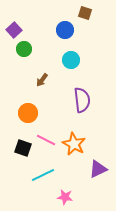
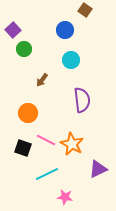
brown square: moved 3 px up; rotated 16 degrees clockwise
purple square: moved 1 px left
orange star: moved 2 px left
cyan line: moved 4 px right, 1 px up
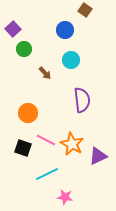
purple square: moved 1 px up
brown arrow: moved 3 px right, 7 px up; rotated 80 degrees counterclockwise
purple triangle: moved 13 px up
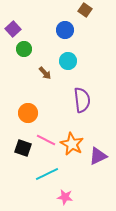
cyan circle: moved 3 px left, 1 px down
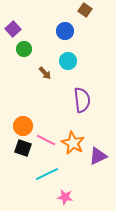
blue circle: moved 1 px down
orange circle: moved 5 px left, 13 px down
orange star: moved 1 px right, 1 px up
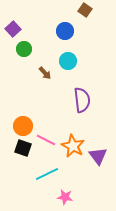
orange star: moved 3 px down
purple triangle: rotated 42 degrees counterclockwise
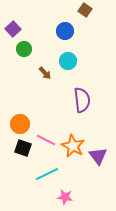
orange circle: moved 3 px left, 2 px up
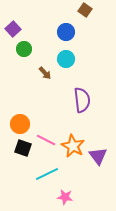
blue circle: moved 1 px right, 1 px down
cyan circle: moved 2 px left, 2 px up
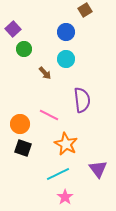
brown square: rotated 24 degrees clockwise
pink line: moved 3 px right, 25 px up
orange star: moved 7 px left, 2 px up
purple triangle: moved 13 px down
cyan line: moved 11 px right
pink star: rotated 28 degrees clockwise
